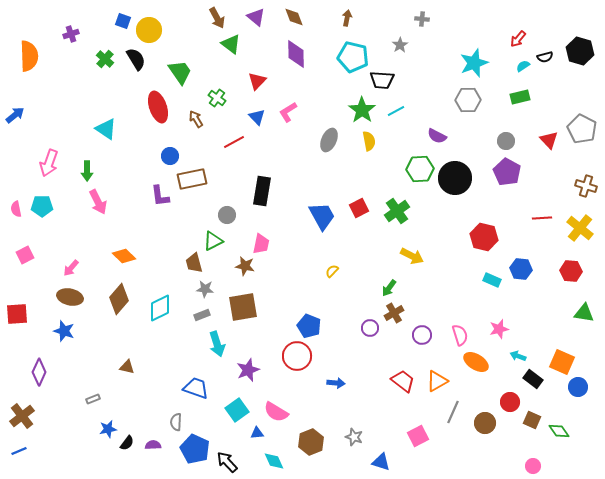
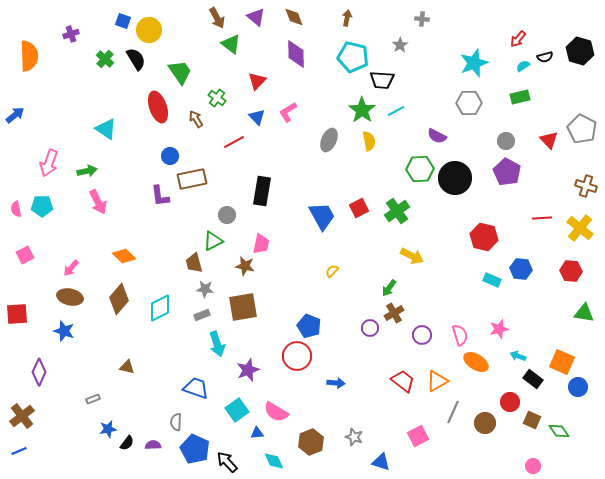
gray hexagon at (468, 100): moved 1 px right, 3 px down
green arrow at (87, 171): rotated 102 degrees counterclockwise
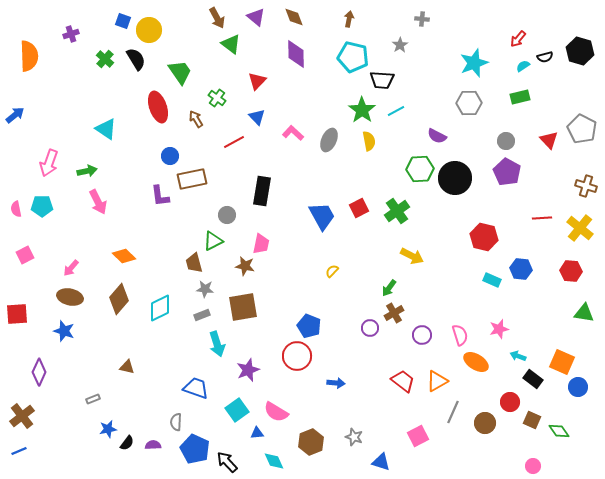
brown arrow at (347, 18): moved 2 px right, 1 px down
pink L-shape at (288, 112): moved 5 px right, 21 px down; rotated 75 degrees clockwise
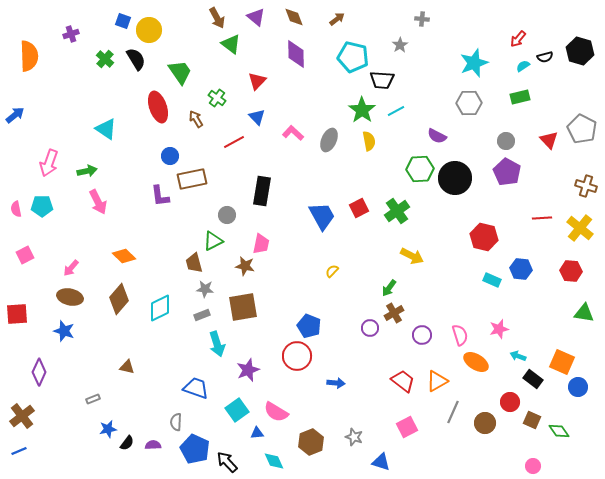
brown arrow at (349, 19): moved 12 px left; rotated 42 degrees clockwise
pink square at (418, 436): moved 11 px left, 9 px up
